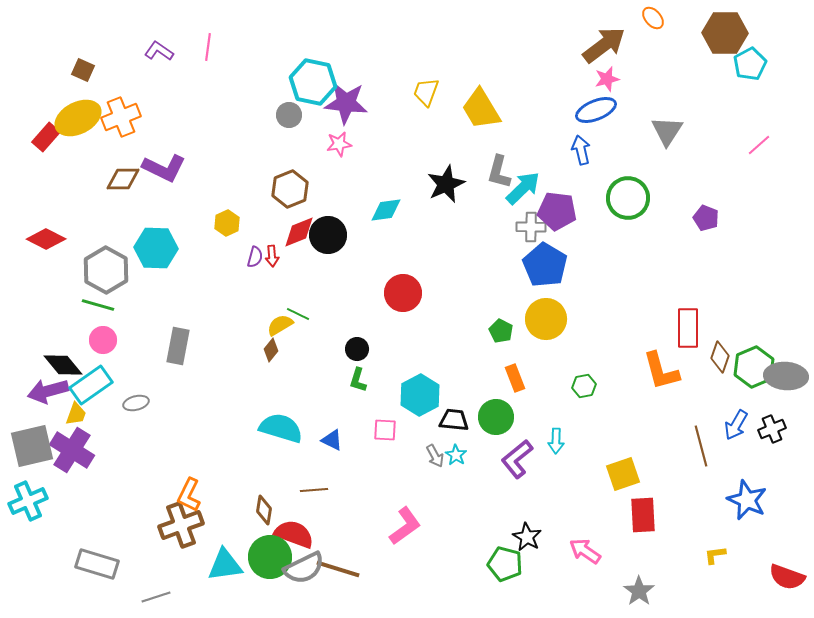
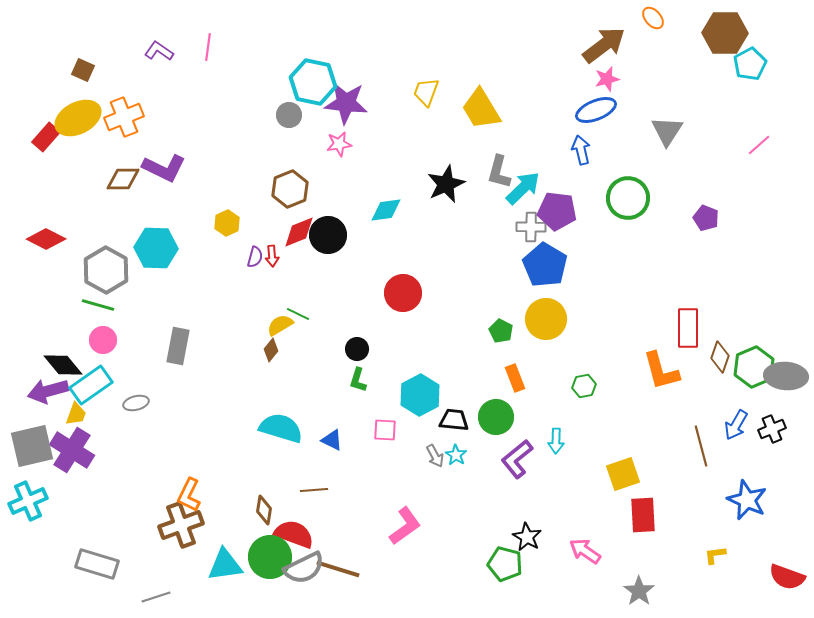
orange cross at (121, 117): moved 3 px right
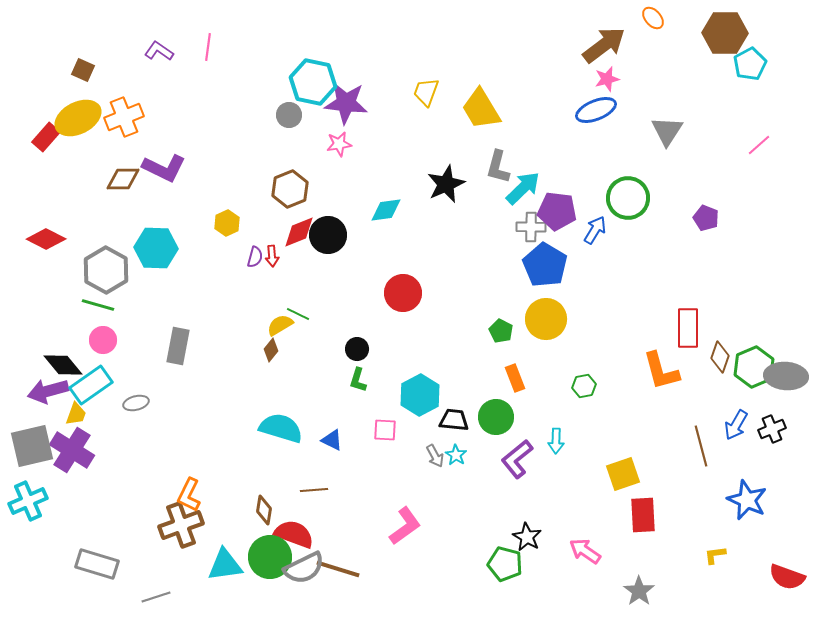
blue arrow at (581, 150): moved 14 px right, 80 px down; rotated 44 degrees clockwise
gray L-shape at (499, 172): moved 1 px left, 5 px up
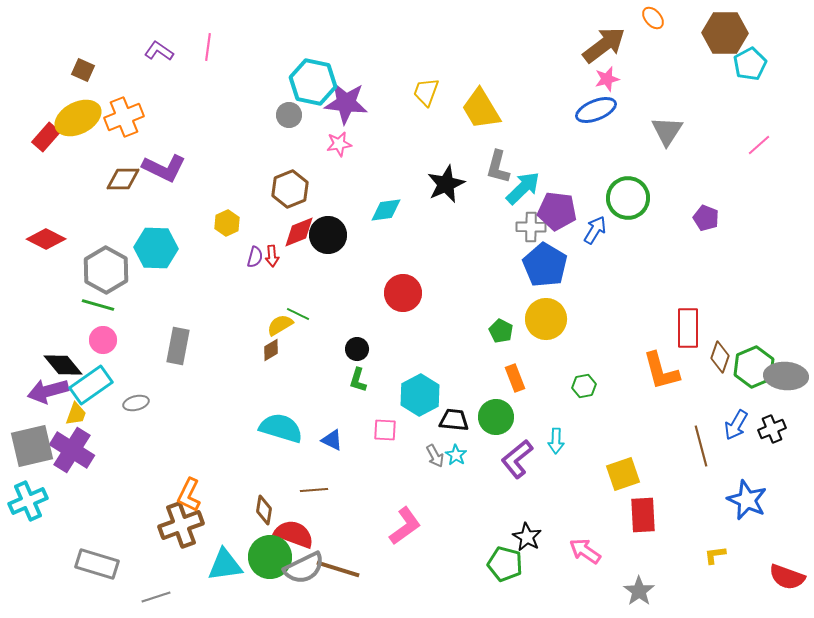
brown diamond at (271, 350): rotated 20 degrees clockwise
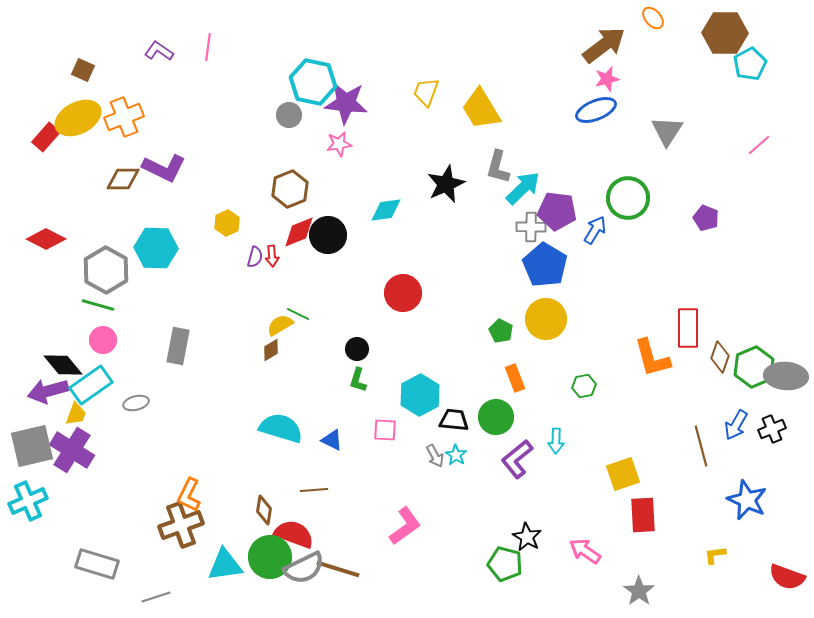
orange L-shape at (661, 371): moved 9 px left, 13 px up
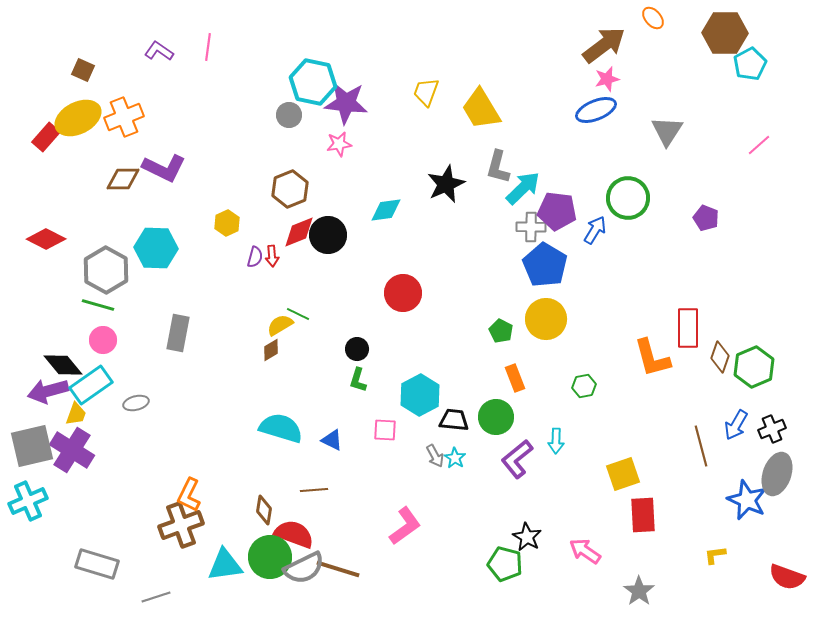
gray rectangle at (178, 346): moved 13 px up
gray ellipse at (786, 376): moved 9 px left, 98 px down; rotated 75 degrees counterclockwise
cyan star at (456, 455): moved 1 px left, 3 px down
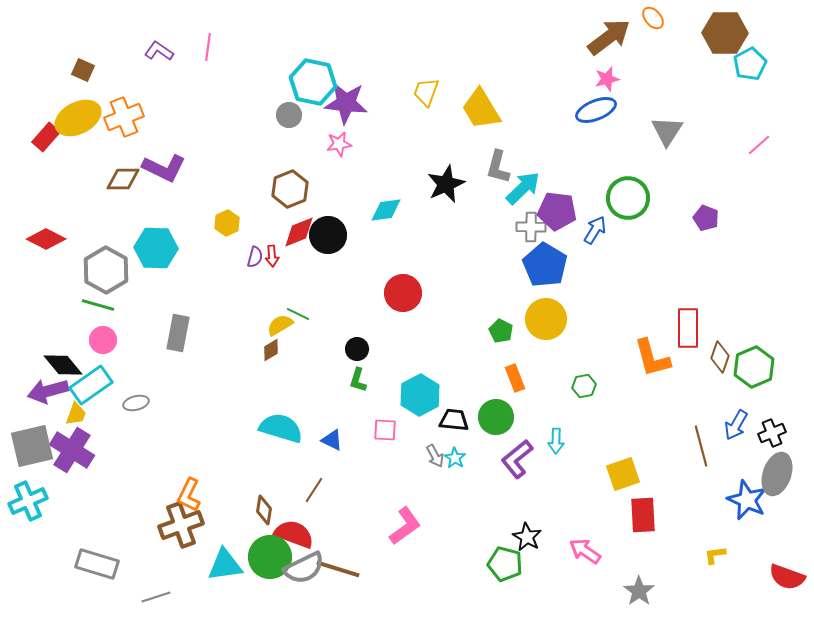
brown arrow at (604, 45): moved 5 px right, 8 px up
black cross at (772, 429): moved 4 px down
brown line at (314, 490): rotated 52 degrees counterclockwise
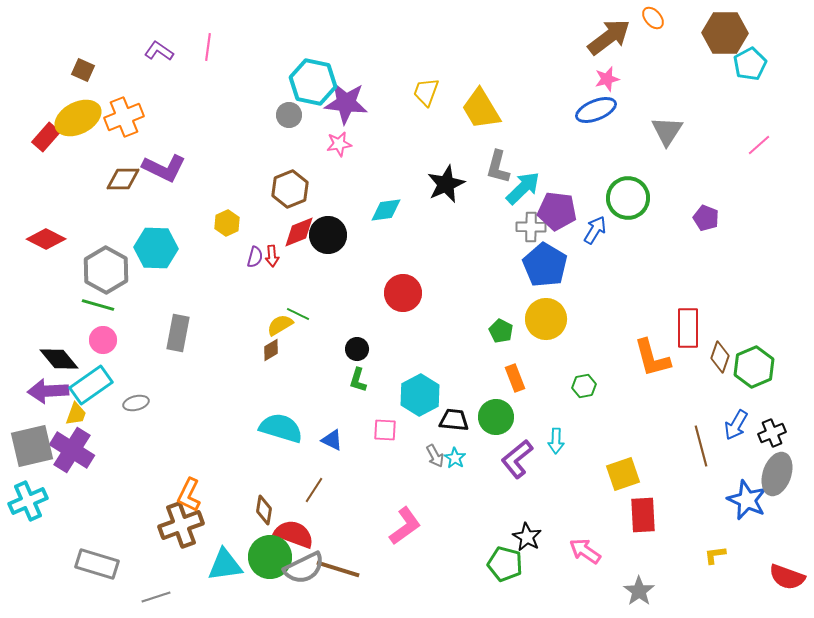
black diamond at (63, 365): moved 4 px left, 6 px up
purple arrow at (48, 391): rotated 12 degrees clockwise
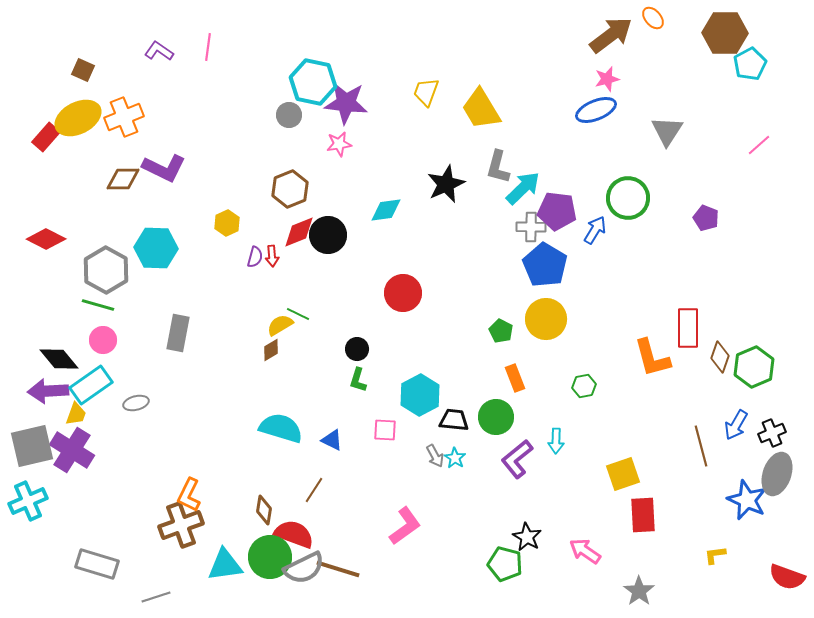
brown arrow at (609, 37): moved 2 px right, 2 px up
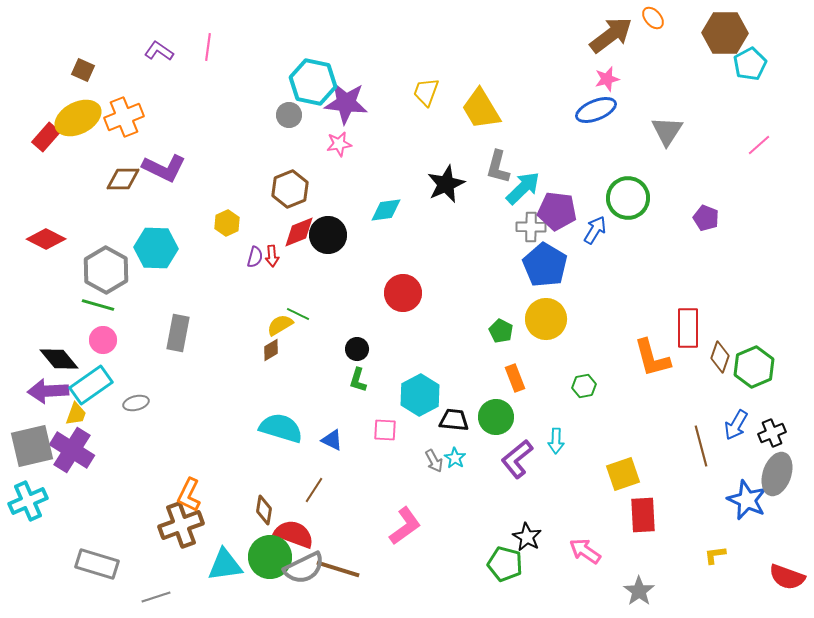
gray arrow at (435, 456): moved 1 px left, 5 px down
